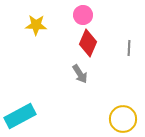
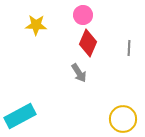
gray arrow: moved 1 px left, 1 px up
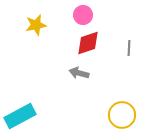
yellow star: rotated 15 degrees counterclockwise
red diamond: rotated 48 degrees clockwise
gray arrow: rotated 138 degrees clockwise
yellow circle: moved 1 px left, 4 px up
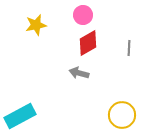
red diamond: rotated 12 degrees counterclockwise
